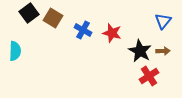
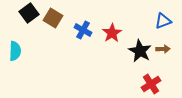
blue triangle: rotated 30 degrees clockwise
red star: rotated 24 degrees clockwise
brown arrow: moved 2 px up
red cross: moved 2 px right, 8 px down
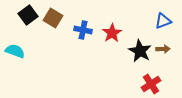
black square: moved 1 px left, 2 px down
blue cross: rotated 18 degrees counterclockwise
cyan semicircle: rotated 72 degrees counterclockwise
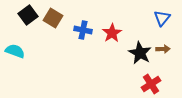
blue triangle: moved 1 px left, 3 px up; rotated 30 degrees counterclockwise
black star: moved 2 px down
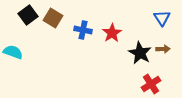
blue triangle: rotated 12 degrees counterclockwise
cyan semicircle: moved 2 px left, 1 px down
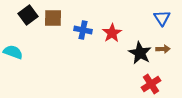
brown square: rotated 30 degrees counterclockwise
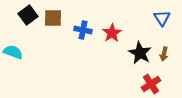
brown arrow: moved 1 px right, 5 px down; rotated 104 degrees clockwise
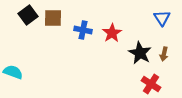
cyan semicircle: moved 20 px down
red cross: rotated 24 degrees counterclockwise
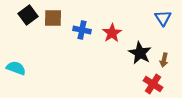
blue triangle: moved 1 px right
blue cross: moved 1 px left
brown arrow: moved 6 px down
cyan semicircle: moved 3 px right, 4 px up
red cross: moved 2 px right
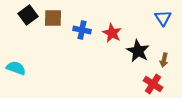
red star: rotated 12 degrees counterclockwise
black star: moved 2 px left, 2 px up
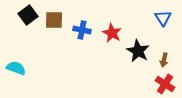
brown square: moved 1 px right, 2 px down
red cross: moved 12 px right
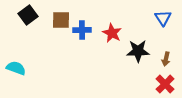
brown square: moved 7 px right
blue cross: rotated 12 degrees counterclockwise
black star: rotated 30 degrees counterclockwise
brown arrow: moved 2 px right, 1 px up
red cross: rotated 12 degrees clockwise
